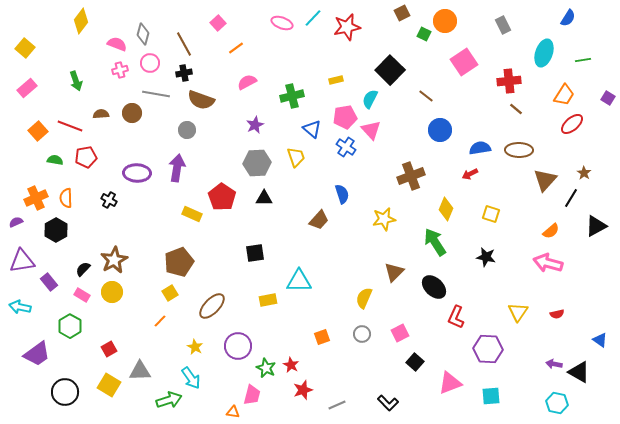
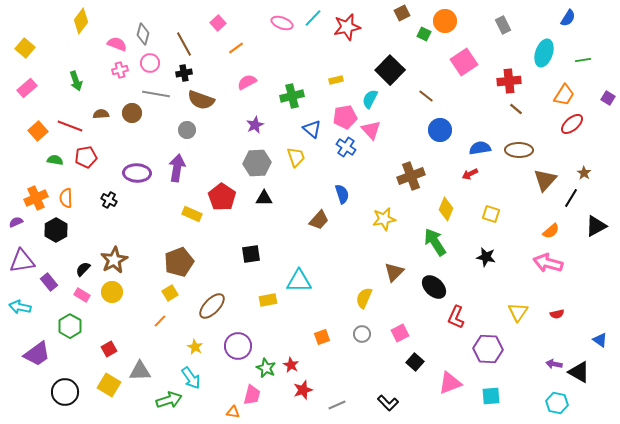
black square at (255, 253): moved 4 px left, 1 px down
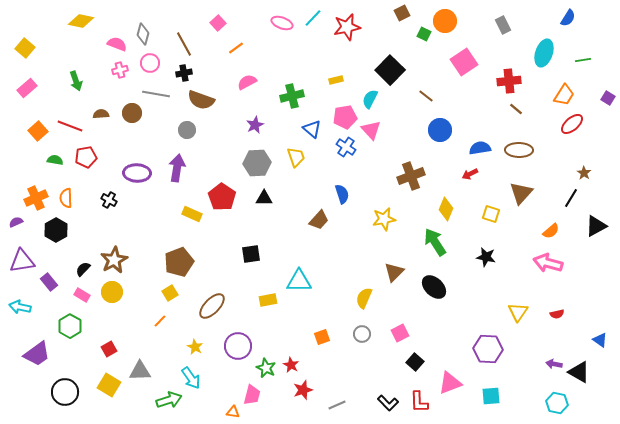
yellow diamond at (81, 21): rotated 65 degrees clockwise
brown triangle at (545, 180): moved 24 px left, 13 px down
red L-shape at (456, 317): moved 37 px left, 85 px down; rotated 25 degrees counterclockwise
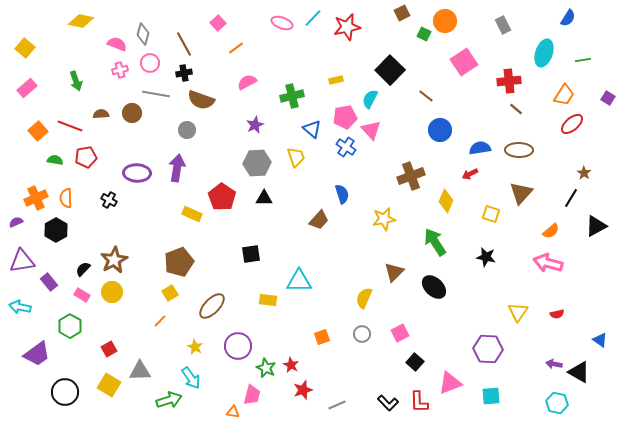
yellow diamond at (446, 209): moved 8 px up
yellow rectangle at (268, 300): rotated 18 degrees clockwise
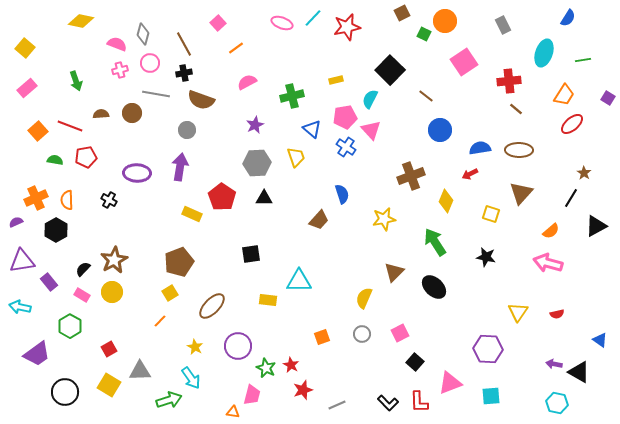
purple arrow at (177, 168): moved 3 px right, 1 px up
orange semicircle at (66, 198): moved 1 px right, 2 px down
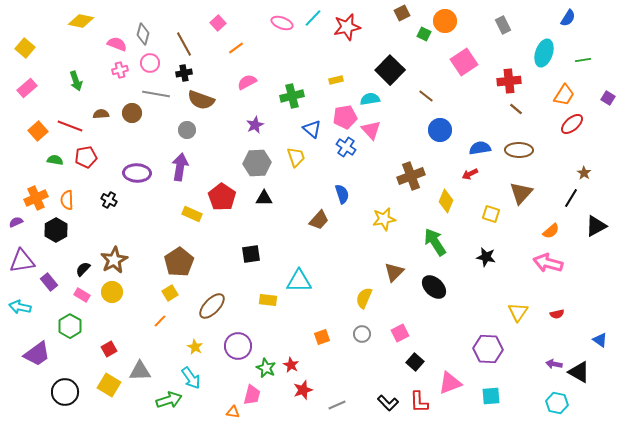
cyan semicircle at (370, 99): rotated 54 degrees clockwise
brown pentagon at (179, 262): rotated 12 degrees counterclockwise
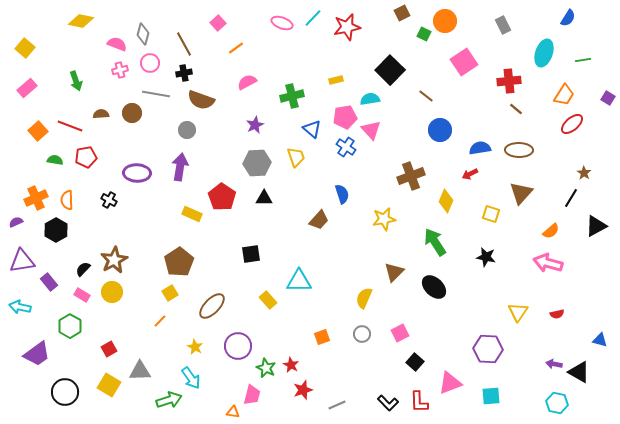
yellow rectangle at (268, 300): rotated 42 degrees clockwise
blue triangle at (600, 340): rotated 21 degrees counterclockwise
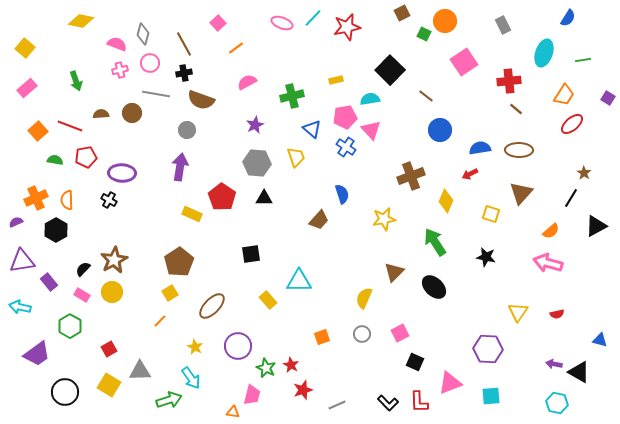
gray hexagon at (257, 163): rotated 8 degrees clockwise
purple ellipse at (137, 173): moved 15 px left
black square at (415, 362): rotated 18 degrees counterclockwise
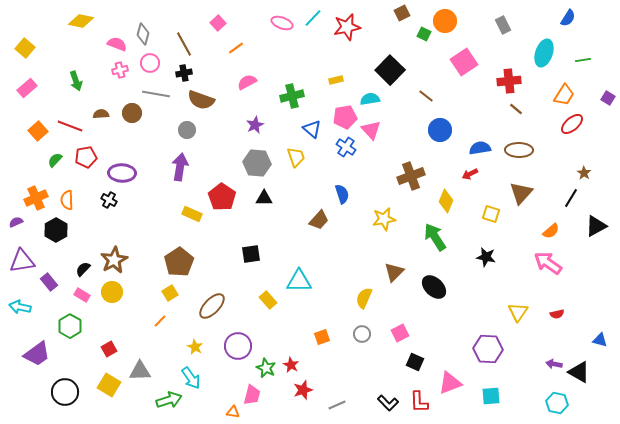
green semicircle at (55, 160): rotated 56 degrees counterclockwise
green arrow at (435, 242): moved 5 px up
pink arrow at (548, 263): rotated 20 degrees clockwise
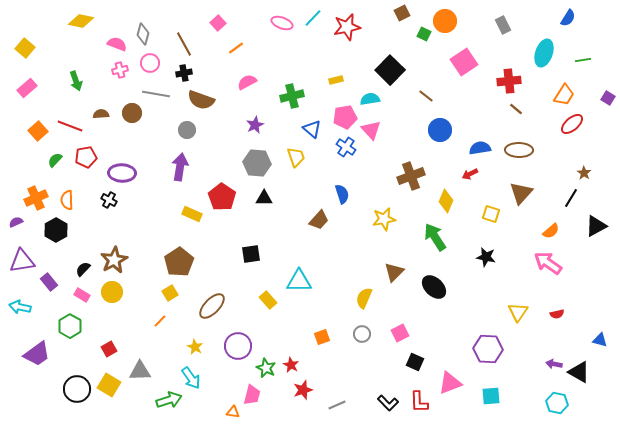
black circle at (65, 392): moved 12 px right, 3 px up
